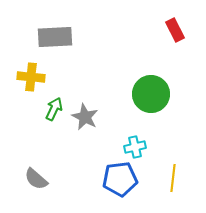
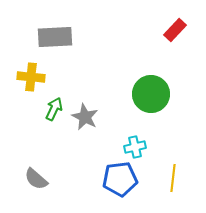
red rectangle: rotated 70 degrees clockwise
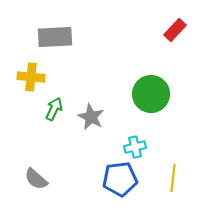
gray star: moved 6 px right
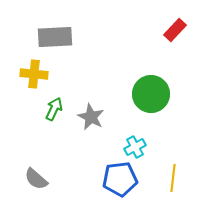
yellow cross: moved 3 px right, 3 px up
cyan cross: rotated 15 degrees counterclockwise
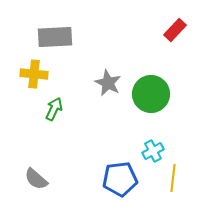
gray star: moved 17 px right, 34 px up
cyan cross: moved 18 px right, 4 px down
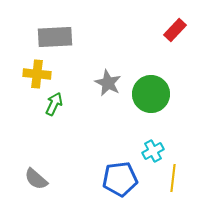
yellow cross: moved 3 px right
green arrow: moved 5 px up
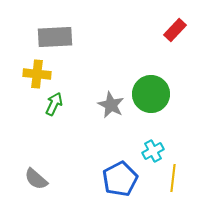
gray star: moved 3 px right, 22 px down
blue pentagon: rotated 20 degrees counterclockwise
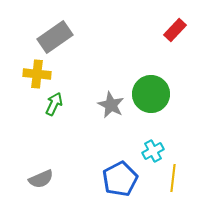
gray rectangle: rotated 32 degrees counterclockwise
gray semicircle: moved 5 px right; rotated 65 degrees counterclockwise
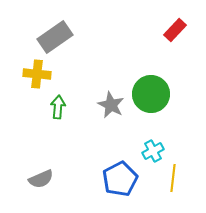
green arrow: moved 4 px right, 3 px down; rotated 20 degrees counterclockwise
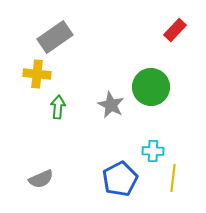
green circle: moved 7 px up
cyan cross: rotated 30 degrees clockwise
